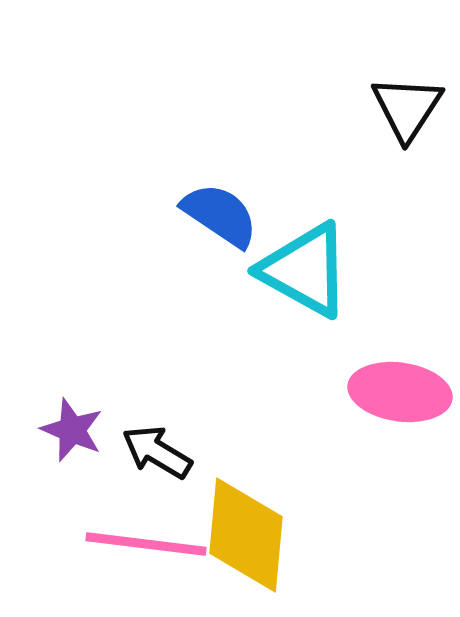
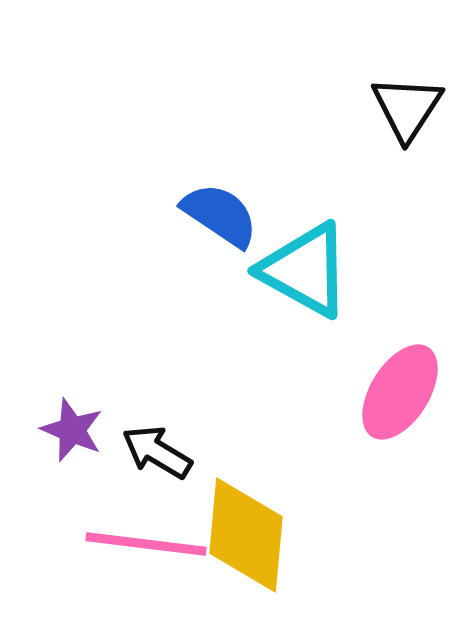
pink ellipse: rotated 66 degrees counterclockwise
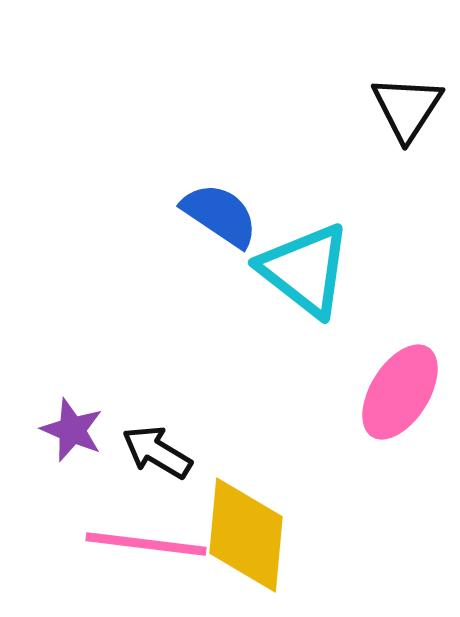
cyan triangle: rotated 9 degrees clockwise
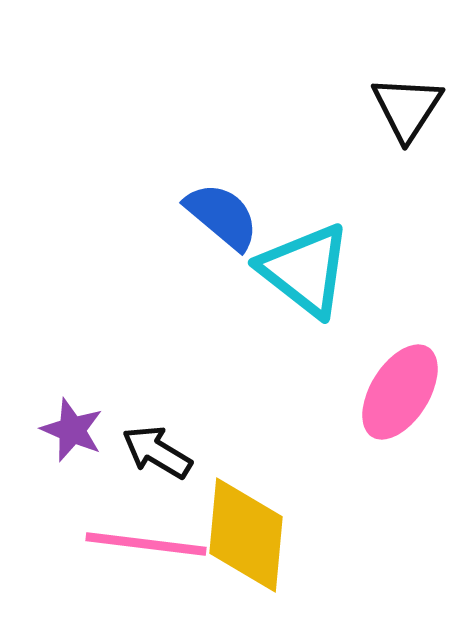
blue semicircle: moved 2 px right, 1 px down; rotated 6 degrees clockwise
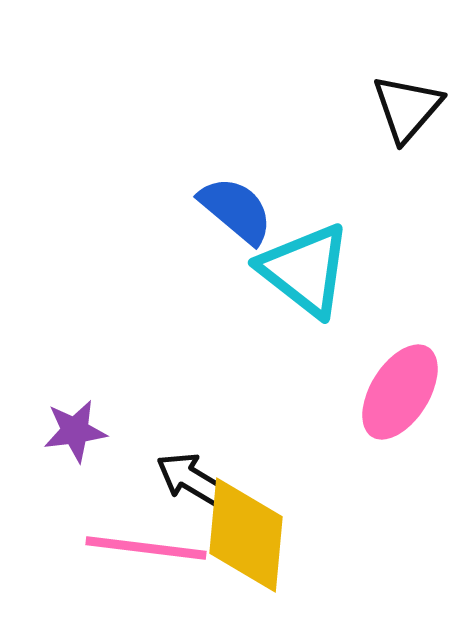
black triangle: rotated 8 degrees clockwise
blue semicircle: moved 14 px right, 6 px up
purple star: moved 3 px right, 1 px down; rotated 30 degrees counterclockwise
black arrow: moved 34 px right, 27 px down
pink line: moved 4 px down
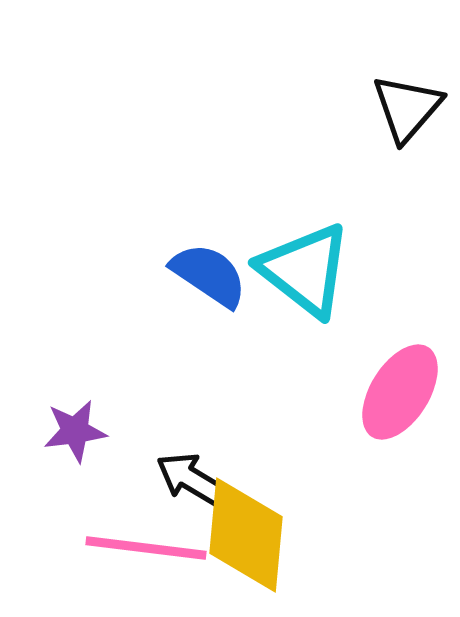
blue semicircle: moved 27 px left, 65 px down; rotated 6 degrees counterclockwise
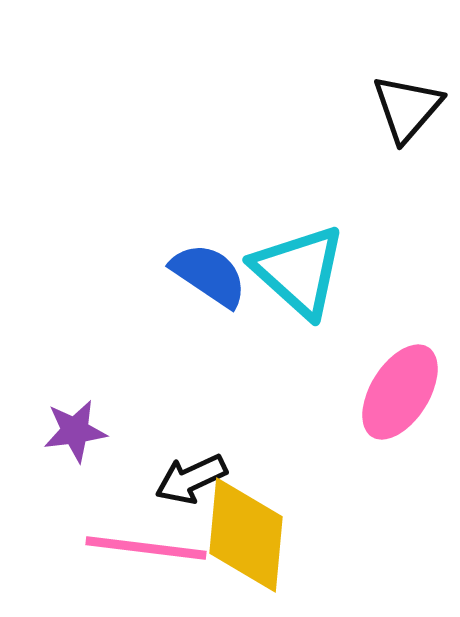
cyan triangle: moved 6 px left, 1 px down; rotated 4 degrees clockwise
black arrow: rotated 56 degrees counterclockwise
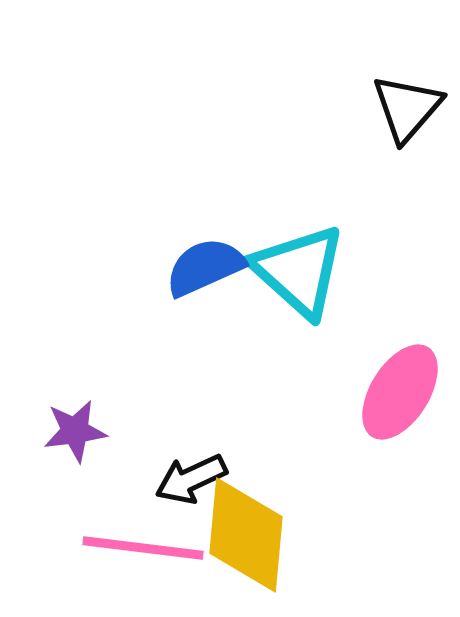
blue semicircle: moved 4 px left, 8 px up; rotated 58 degrees counterclockwise
pink line: moved 3 px left
